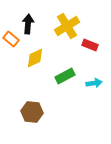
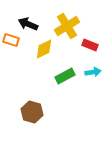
black arrow: rotated 72 degrees counterclockwise
orange rectangle: moved 1 px down; rotated 21 degrees counterclockwise
yellow diamond: moved 9 px right, 9 px up
cyan arrow: moved 1 px left, 11 px up
brown hexagon: rotated 10 degrees clockwise
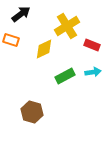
black arrow: moved 7 px left, 10 px up; rotated 120 degrees clockwise
red rectangle: moved 2 px right
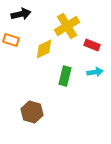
black arrow: rotated 24 degrees clockwise
cyan arrow: moved 2 px right
green rectangle: rotated 48 degrees counterclockwise
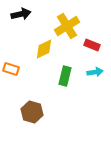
orange rectangle: moved 29 px down
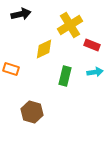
yellow cross: moved 3 px right, 1 px up
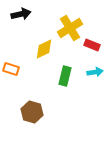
yellow cross: moved 3 px down
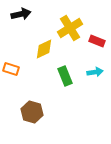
red rectangle: moved 5 px right, 4 px up
green rectangle: rotated 36 degrees counterclockwise
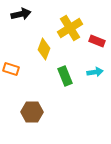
yellow diamond: rotated 45 degrees counterclockwise
brown hexagon: rotated 15 degrees counterclockwise
